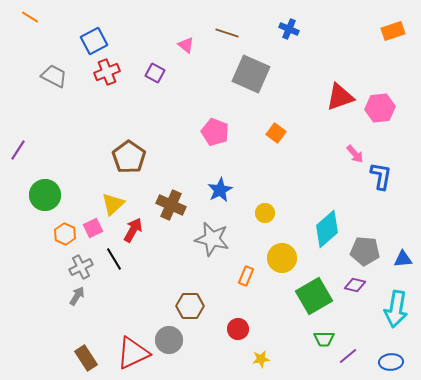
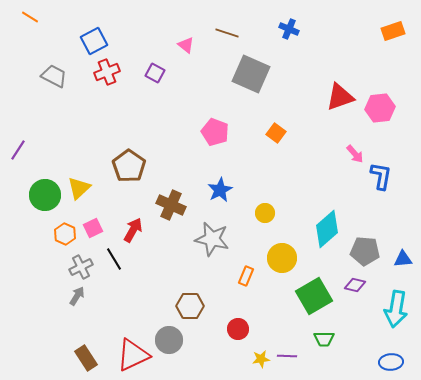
brown pentagon at (129, 157): moved 9 px down
yellow triangle at (113, 204): moved 34 px left, 16 px up
red triangle at (133, 353): moved 2 px down
purple line at (348, 356): moved 61 px left; rotated 42 degrees clockwise
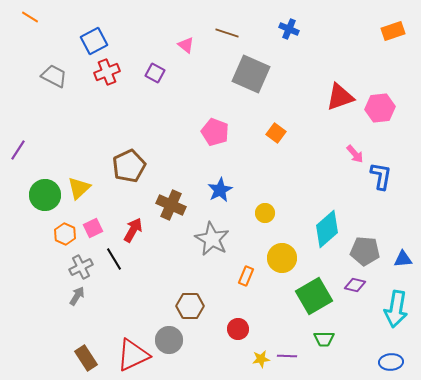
brown pentagon at (129, 166): rotated 12 degrees clockwise
gray star at (212, 239): rotated 16 degrees clockwise
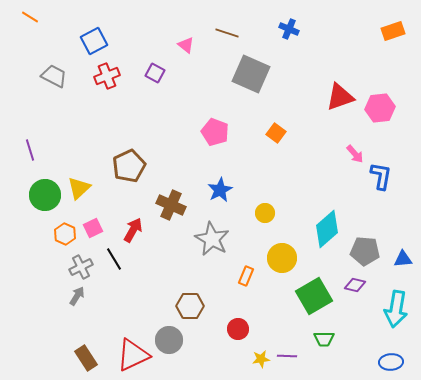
red cross at (107, 72): moved 4 px down
purple line at (18, 150): moved 12 px right; rotated 50 degrees counterclockwise
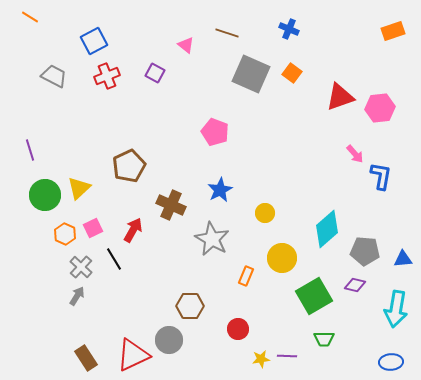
orange square at (276, 133): moved 16 px right, 60 px up
gray cross at (81, 267): rotated 20 degrees counterclockwise
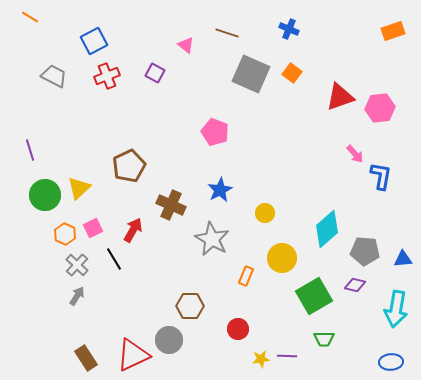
gray cross at (81, 267): moved 4 px left, 2 px up
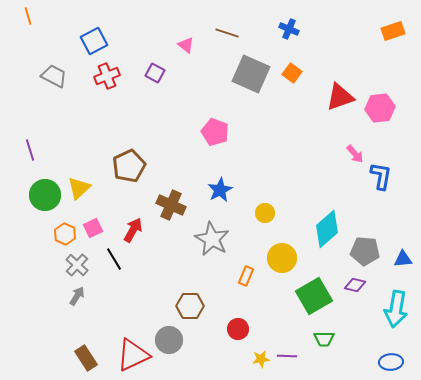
orange line at (30, 17): moved 2 px left, 1 px up; rotated 42 degrees clockwise
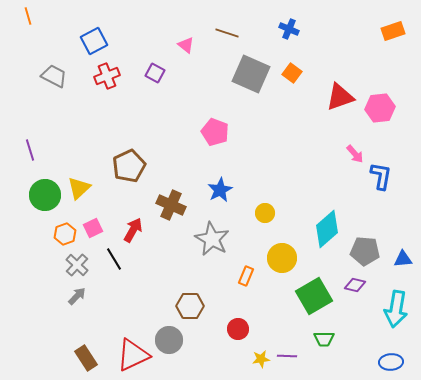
orange hexagon at (65, 234): rotated 15 degrees clockwise
gray arrow at (77, 296): rotated 12 degrees clockwise
